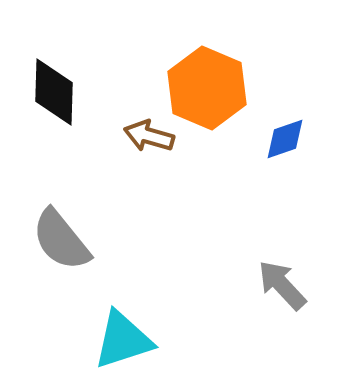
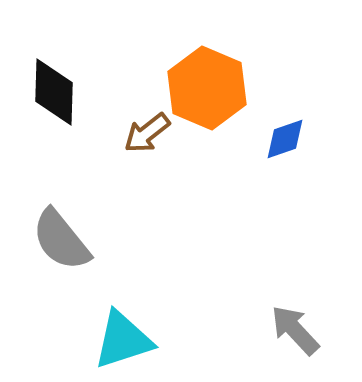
brown arrow: moved 2 px left, 3 px up; rotated 54 degrees counterclockwise
gray arrow: moved 13 px right, 45 px down
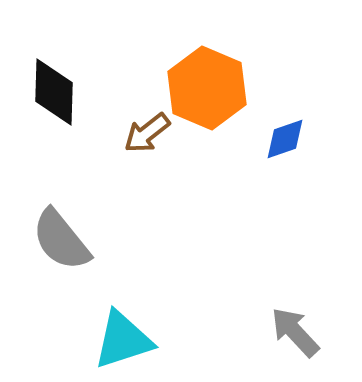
gray arrow: moved 2 px down
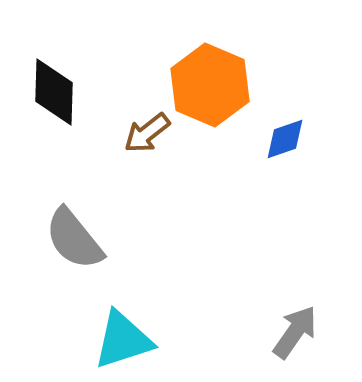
orange hexagon: moved 3 px right, 3 px up
gray semicircle: moved 13 px right, 1 px up
gray arrow: rotated 78 degrees clockwise
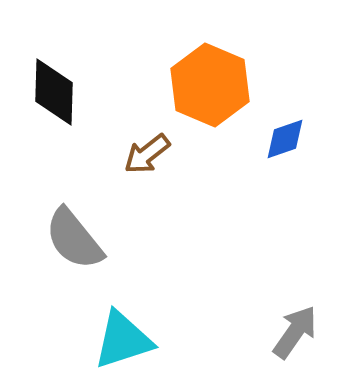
brown arrow: moved 21 px down
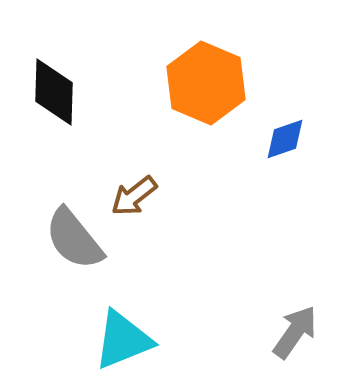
orange hexagon: moved 4 px left, 2 px up
brown arrow: moved 13 px left, 42 px down
cyan triangle: rotated 4 degrees counterclockwise
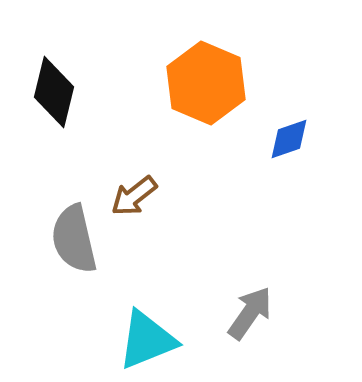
black diamond: rotated 12 degrees clockwise
blue diamond: moved 4 px right
gray semicircle: rotated 26 degrees clockwise
gray arrow: moved 45 px left, 19 px up
cyan triangle: moved 24 px right
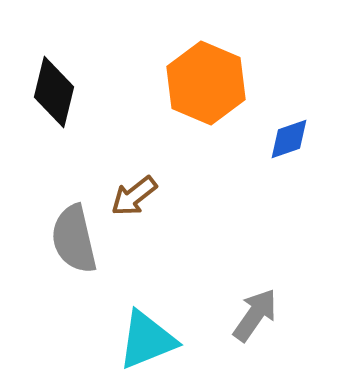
gray arrow: moved 5 px right, 2 px down
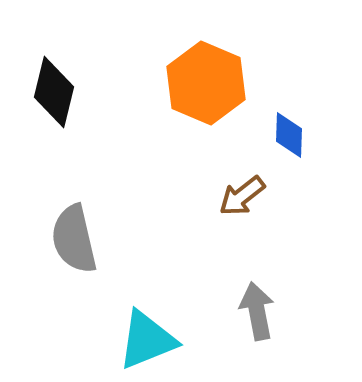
blue diamond: moved 4 px up; rotated 69 degrees counterclockwise
brown arrow: moved 108 px right
gray arrow: moved 2 px right, 4 px up; rotated 46 degrees counterclockwise
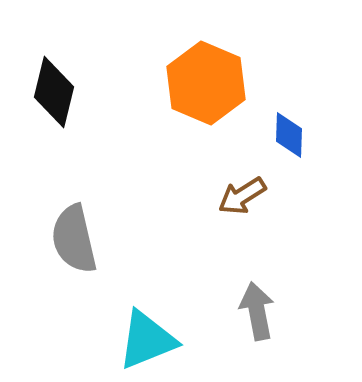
brown arrow: rotated 6 degrees clockwise
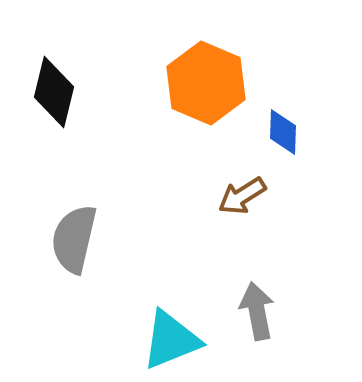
blue diamond: moved 6 px left, 3 px up
gray semicircle: rotated 26 degrees clockwise
cyan triangle: moved 24 px right
